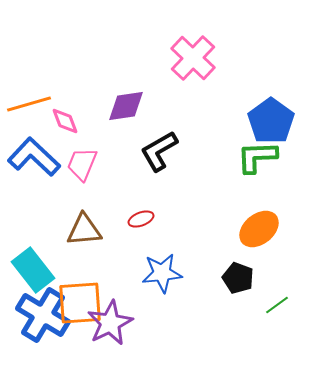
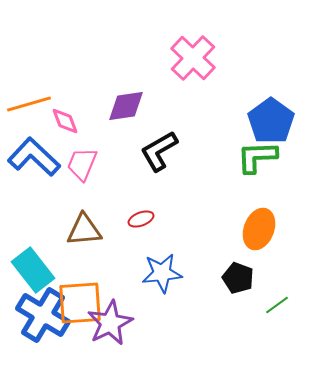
orange ellipse: rotated 30 degrees counterclockwise
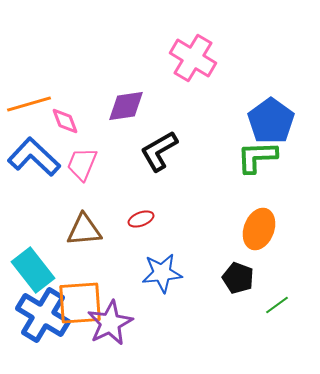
pink cross: rotated 12 degrees counterclockwise
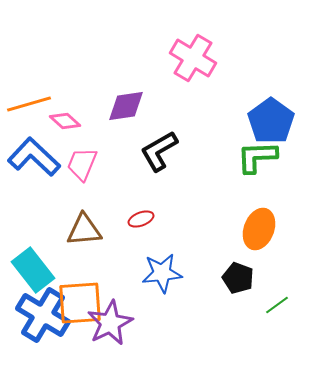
pink diamond: rotated 28 degrees counterclockwise
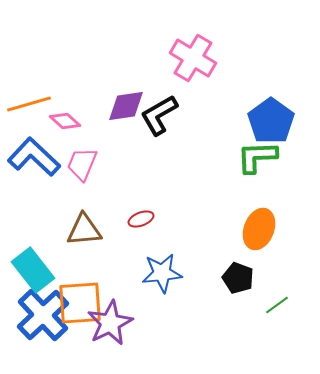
black L-shape: moved 36 px up
blue cross: rotated 16 degrees clockwise
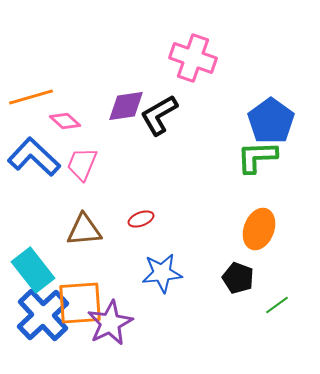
pink cross: rotated 12 degrees counterclockwise
orange line: moved 2 px right, 7 px up
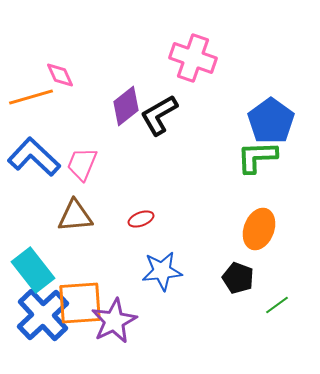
purple diamond: rotated 30 degrees counterclockwise
pink diamond: moved 5 px left, 46 px up; rotated 24 degrees clockwise
brown triangle: moved 9 px left, 14 px up
blue star: moved 2 px up
purple star: moved 4 px right, 2 px up
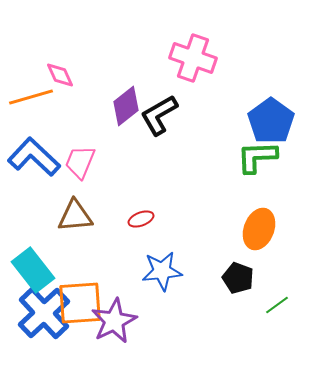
pink trapezoid: moved 2 px left, 2 px up
blue cross: moved 1 px right, 2 px up
